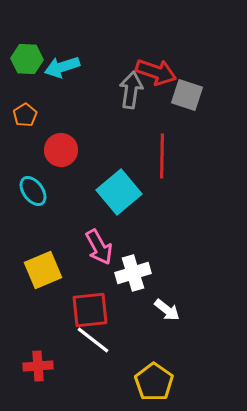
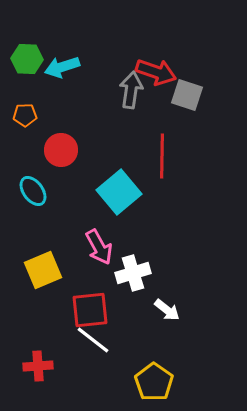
orange pentagon: rotated 30 degrees clockwise
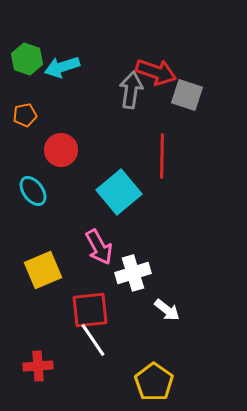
green hexagon: rotated 16 degrees clockwise
orange pentagon: rotated 10 degrees counterclockwise
white line: rotated 18 degrees clockwise
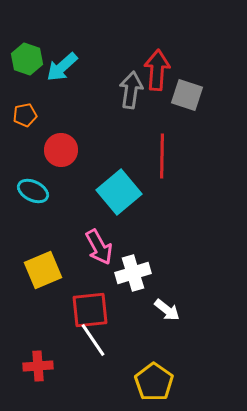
cyan arrow: rotated 24 degrees counterclockwise
red arrow: moved 1 px right, 2 px up; rotated 105 degrees counterclockwise
cyan ellipse: rotated 28 degrees counterclockwise
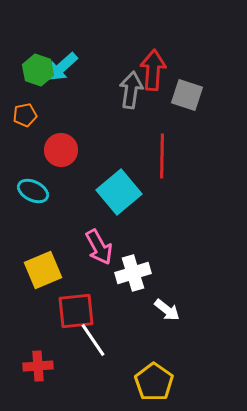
green hexagon: moved 11 px right, 11 px down
red arrow: moved 4 px left
red square: moved 14 px left, 1 px down
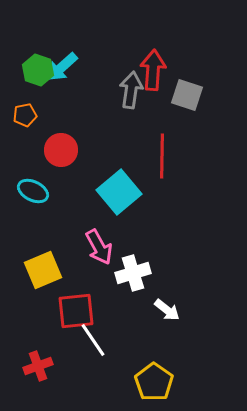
red cross: rotated 16 degrees counterclockwise
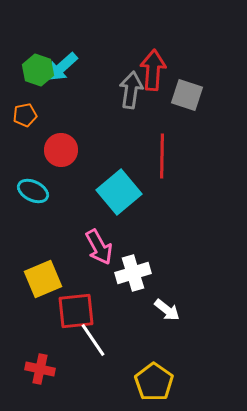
yellow square: moved 9 px down
red cross: moved 2 px right, 3 px down; rotated 32 degrees clockwise
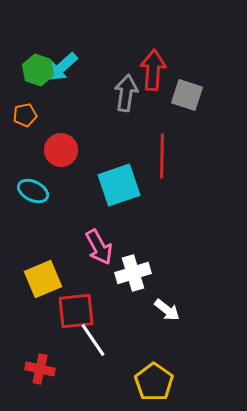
gray arrow: moved 5 px left, 3 px down
cyan square: moved 7 px up; rotated 21 degrees clockwise
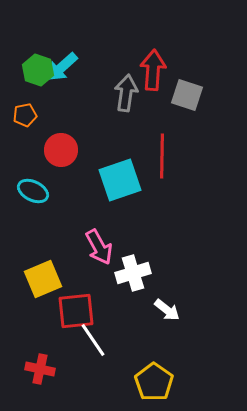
cyan square: moved 1 px right, 5 px up
